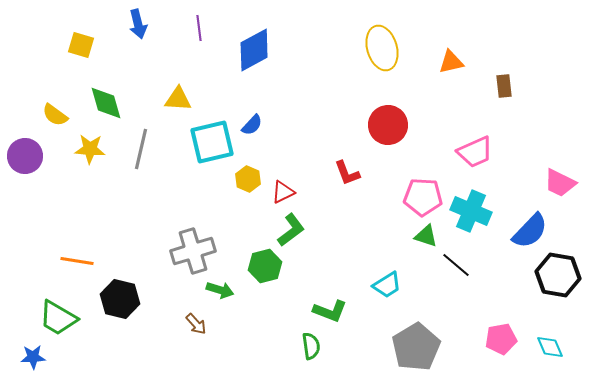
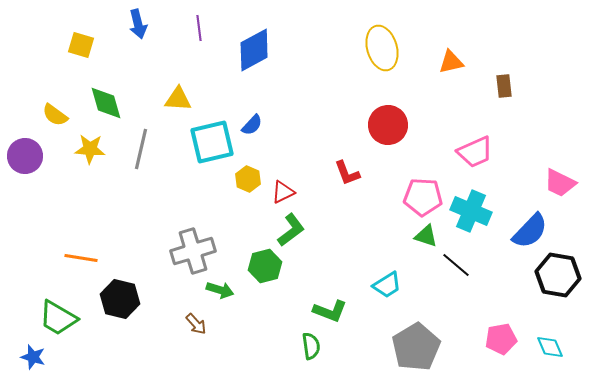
orange line at (77, 261): moved 4 px right, 3 px up
blue star at (33, 357): rotated 20 degrees clockwise
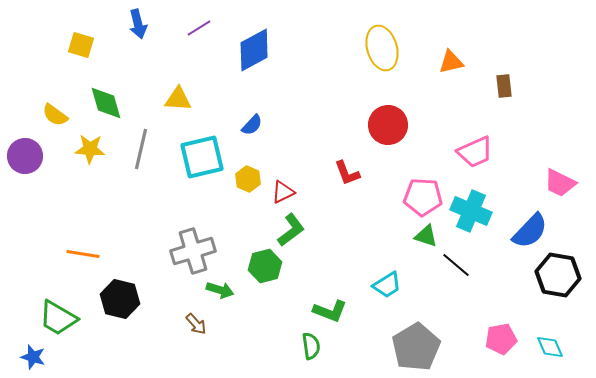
purple line at (199, 28): rotated 65 degrees clockwise
cyan square at (212, 142): moved 10 px left, 15 px down
orange line at (81, 258): moved 2 px right, 4 px up
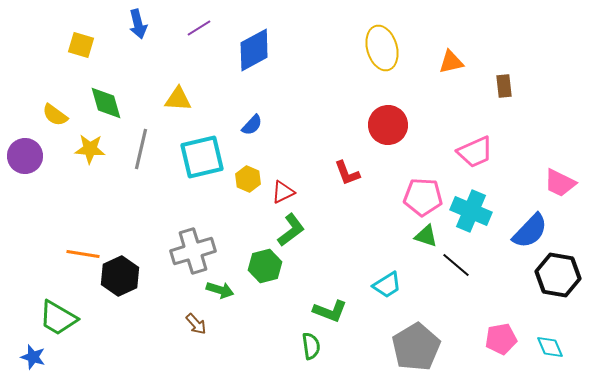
black hexagon at (120, 299): moved 23 px up; rotated 21 degrees clockwise
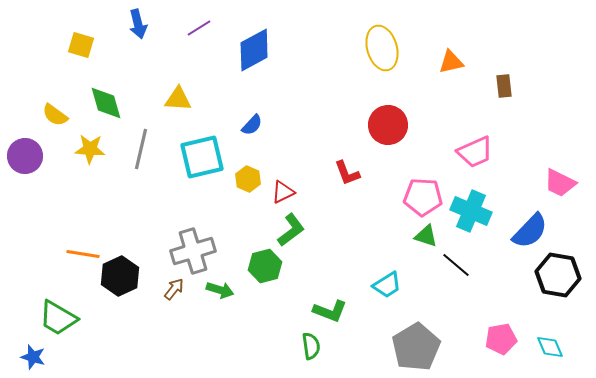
brown arrow at (196, 324): moved 22 px left, 35 px up; rotated 100 degrees counterclockwise
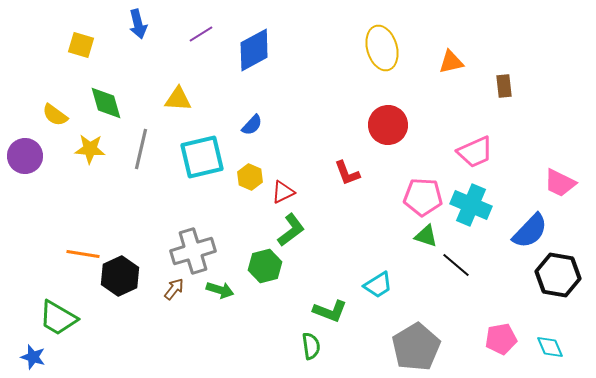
purple line at (199, 28): moved 2 px right, 6 px down
yellow hexagon at (248, 179): moved 2 px right, 2 px up
cyan cross at (471, 211): moved 6 px up
cyan trapezoid at (387, 285): moved 9 px left
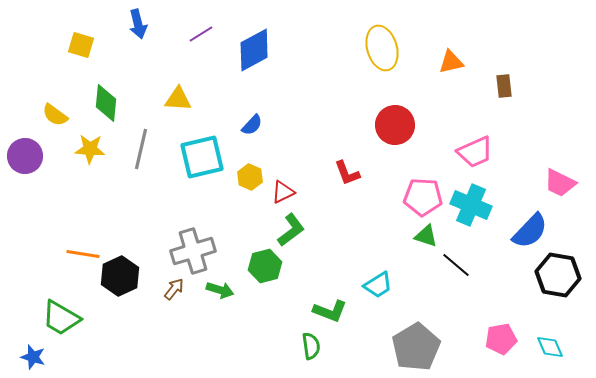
green diamond at (106, 103): rotated 21 degrees clockwise
red circle at (388, 125): moved 7 px right
green trapezoid at (58, 318): moved 3 px right
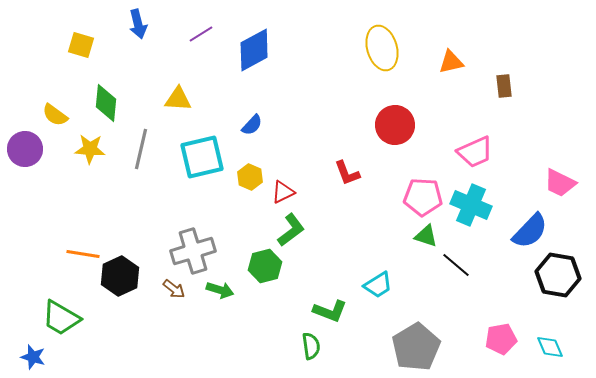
purple circle at (25, 156): moved 7 px up
brown arrow at (174, 289): rotated 90 degrees clockwise
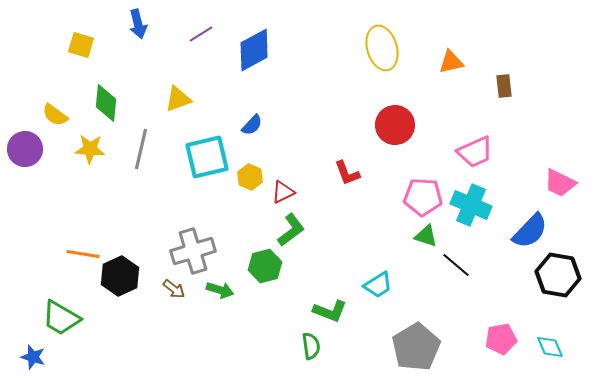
yellow triangle at (178, 99): rotated 24 degrees counterclockwise
cyan square at (202, 157): moved 5 px right
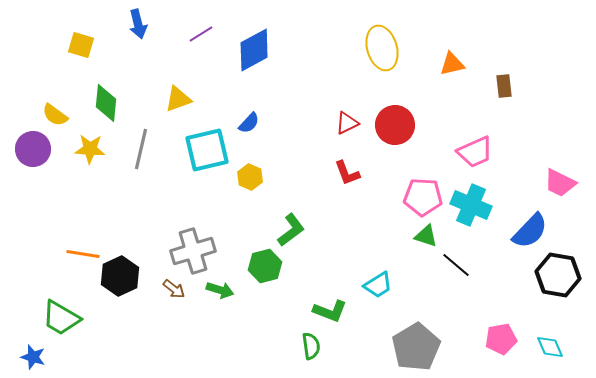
orange triangle at (451, 62): moved 1 px right, 2 px down
blue semicircle at (252, 125): moved 3 px left, 2 px up
purple circle at (25, 149): moved 8 px right
cyan square at (207, 157): moved 7 px up
red triangle at (283, 192): moved 64 px right, 69 px up
